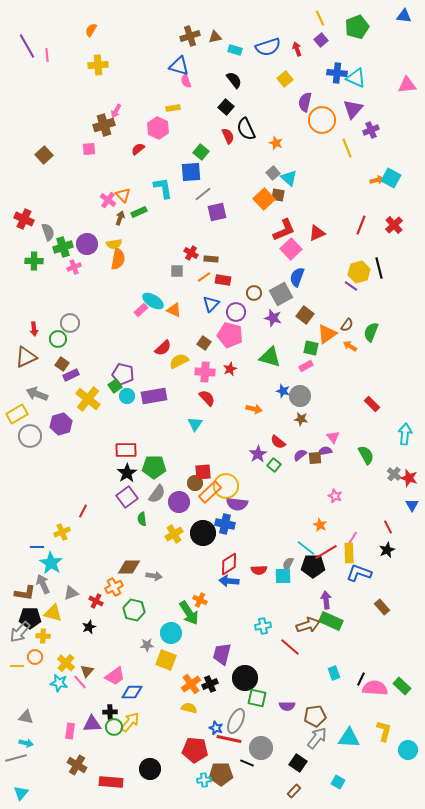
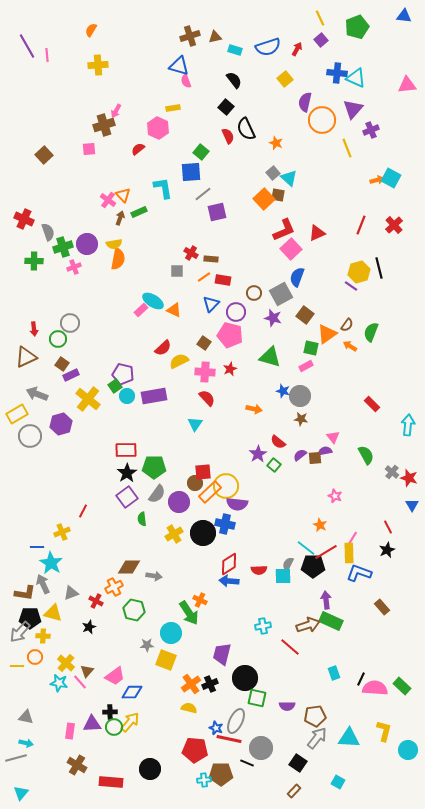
red arrow at (297, 49): rotated 48 degrees clockwise
cyan arrow at (405, 434): moved 3 px right, 9 px up
gray cross at (394, 474): moved 2 px left, 2 px up
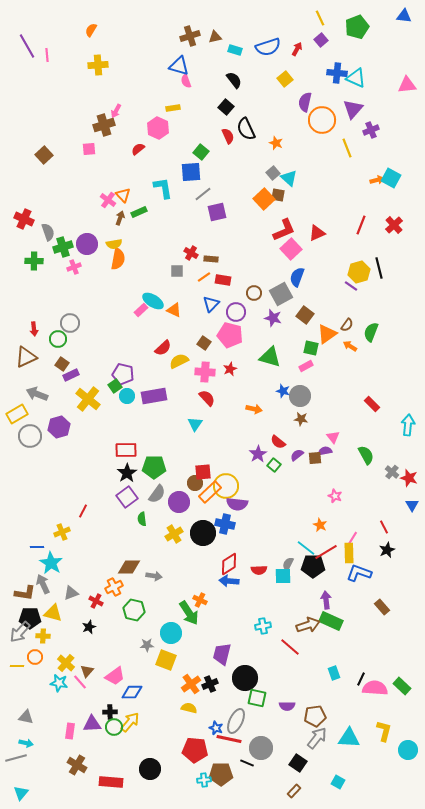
purple hexagon at (61, 424): moved 2 px left, 3 px down
purple semicircle at (300, 455): moved 3 px left
red line at (388, 527): moved 4 px left
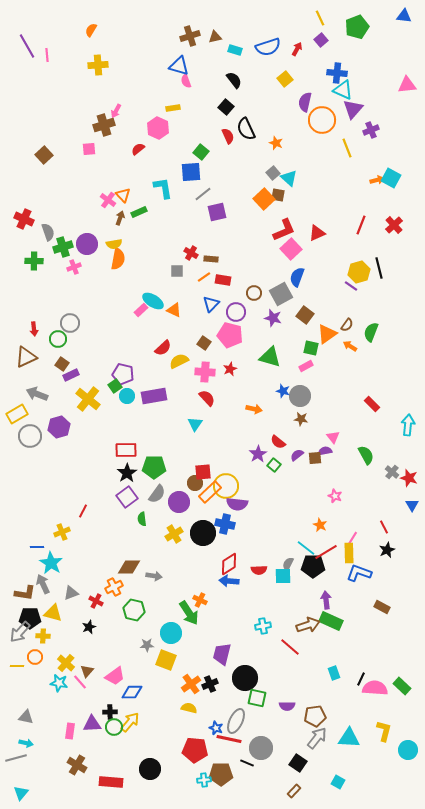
cyan triangle at (356, 78): moved 13 px left, 12 px down
brown rectangle at (382, 607): rotated 21 degrees counterclockwise
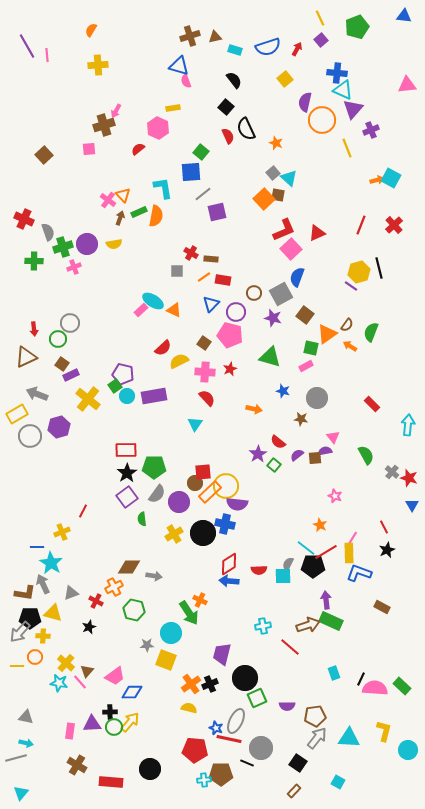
orange semicircle at (118, 259): moved 38 px right, 43 px up
gray circle at (300, 396): moved 17 px right, 2 px down
green square at (257, 698): rotated 36 degrees counterclockwise
